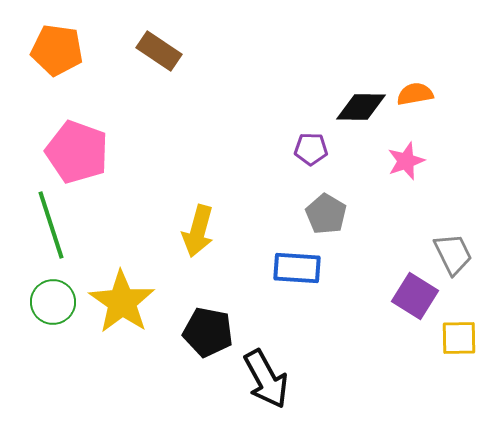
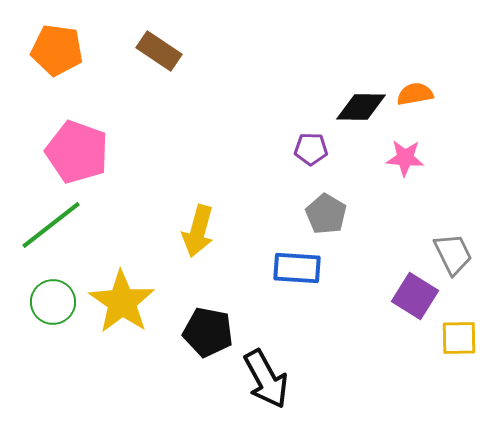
pink star: moved 1 px left, 3 px up; rotated 24 degrees clockwise
green line: rotated 70 degrees clockwise
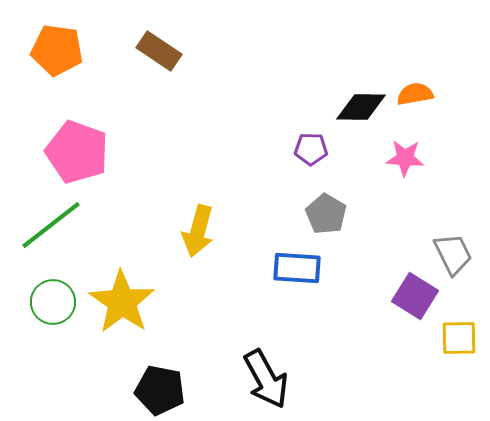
black pentagon: moved 48 px left, 58 px down
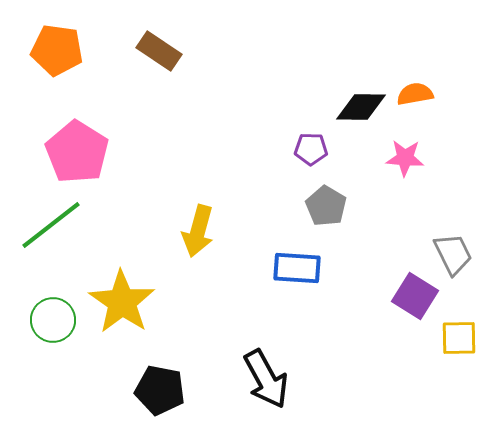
pink pentagon: rotated 12 degrees clockwise
gray pentagon: moved 8 px up
green circle: moved 18 px down
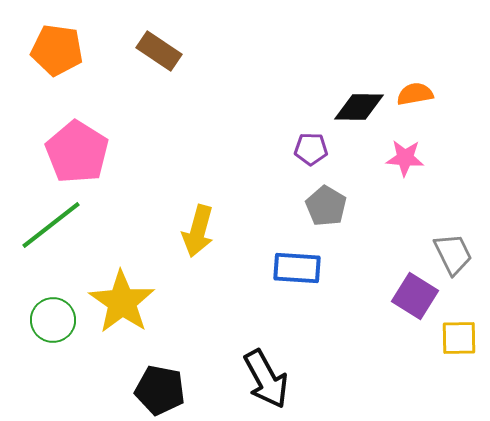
black diamond: moved 2 px left
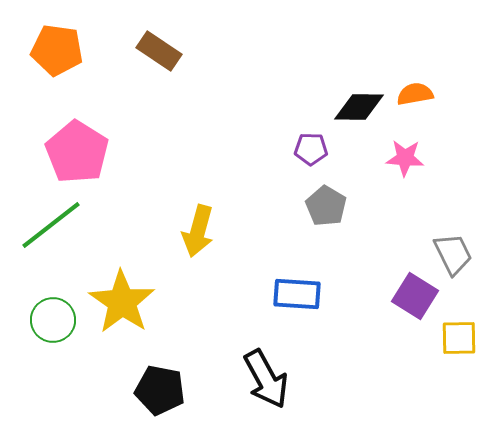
blue rectangle: moved 26 px down
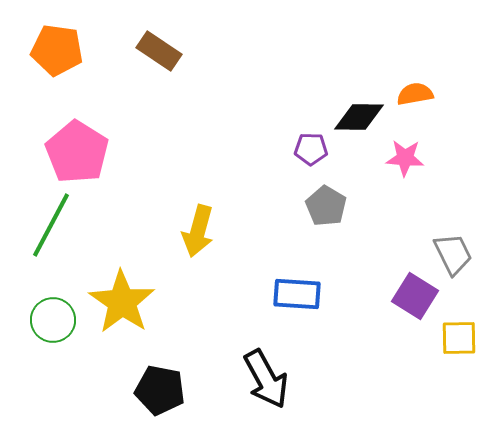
black diamond: moved 10 px down
green line: rotated 24 degrees counterclockwise
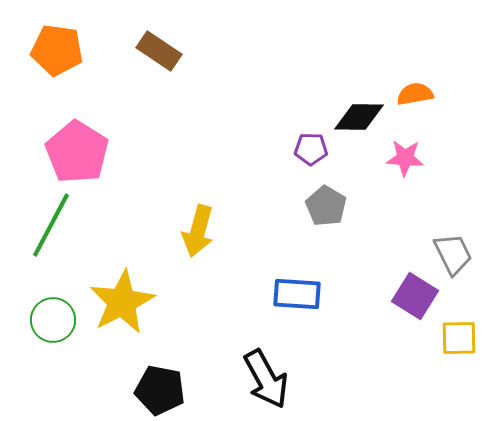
yellow star: rotated 10 degrees clockwise
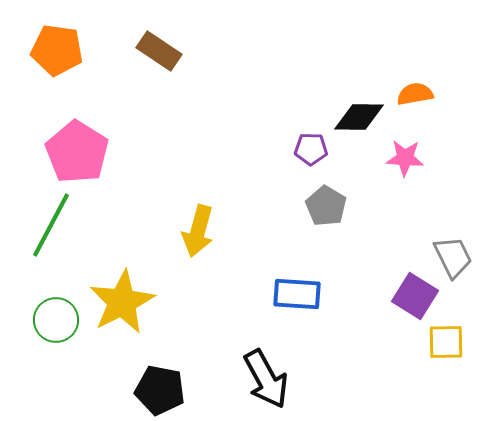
gray trapezoid: moved 3 px down
green circle: moved 3 px right
yellow square: moved 13 px left, 4 px down
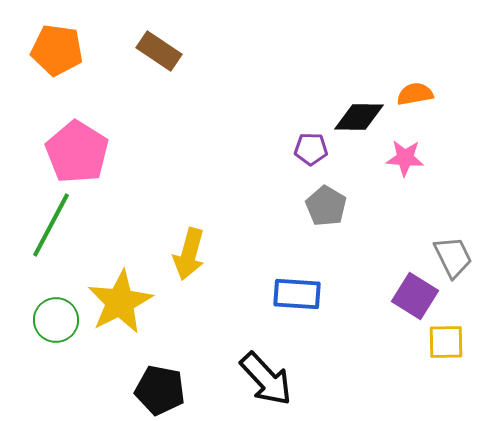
yellow arrow: moved 9 px left, 23 px down
yellow star: moved 2 px left
black arrow: rotated 14 degrees counterclockwise
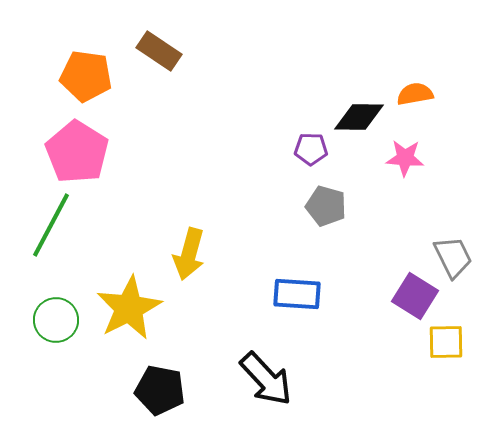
orange pentagon: moved 29 px right, 26 px down
gray pentagon: rotated 15 degrees counterclockwise
yellow star: moved 9 px right, 6 px down
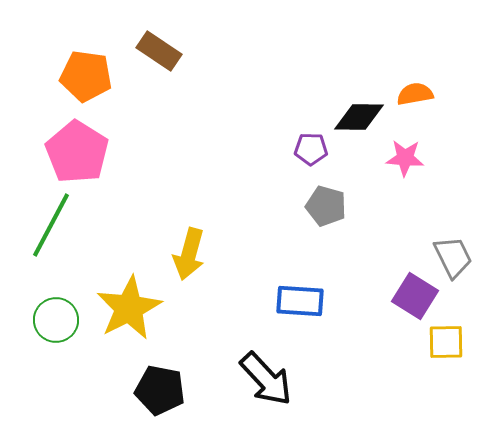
blue rectangle: moved 3 px right, 7 px down
